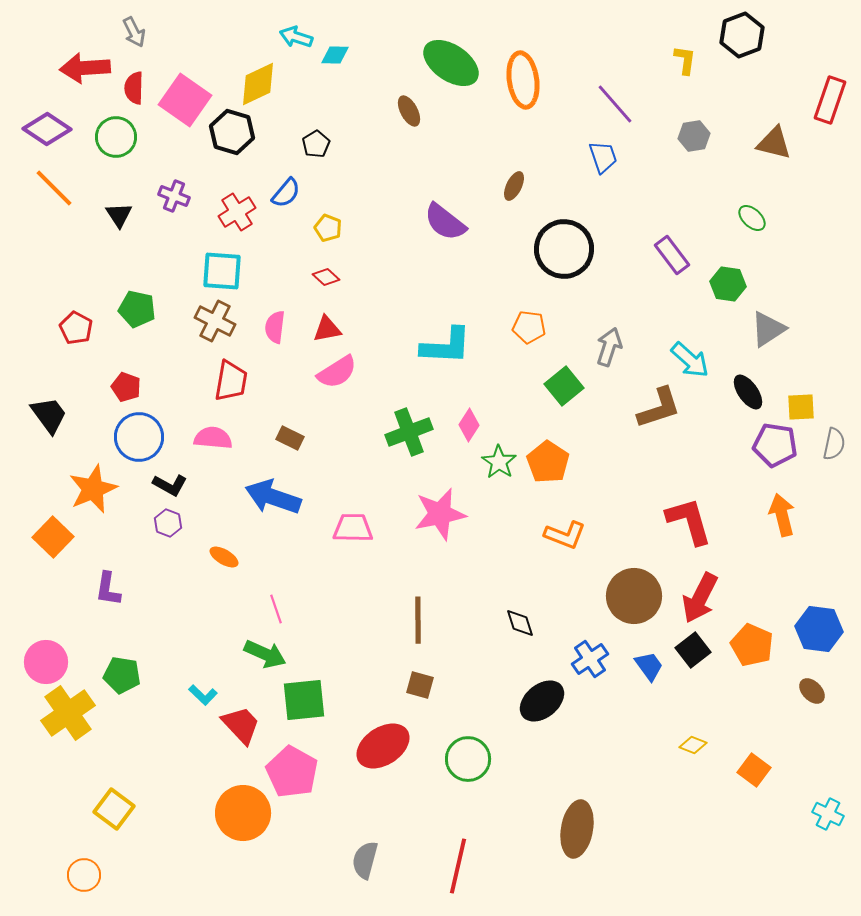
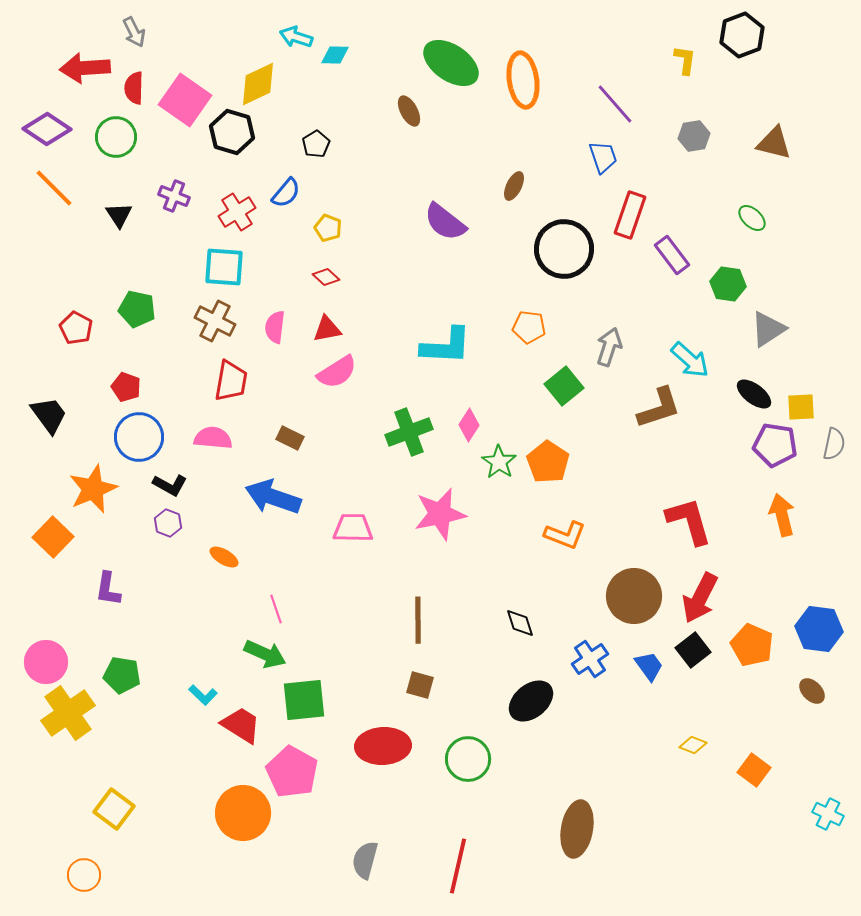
red rectangle at (830, 100): moved 200 px left, 115 px down
cyan square at (222, 271): moved 2 px right, 4 px up
black ellipse at (748, 392): moved 6 px right, 2 px down; rotated 18 degrees counterclockwise
black ellipse at (542, 701): moved 11 px left
red trapezoid at (241, 725): rotated 15 degrees counterclockwise
red ellipse at (383, 746): rotated 30 degrees clockwise
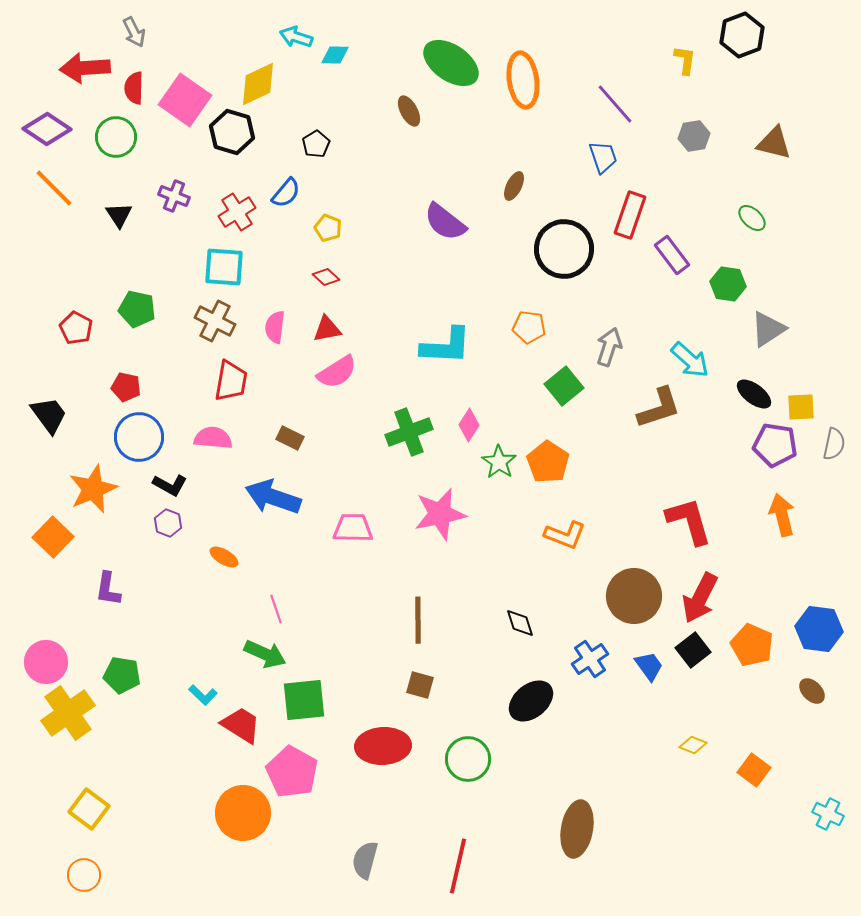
red pentagon at (126, 387): rotated 8 degrees counterclockwise
yellow square at (114, 809): moved 25 px left
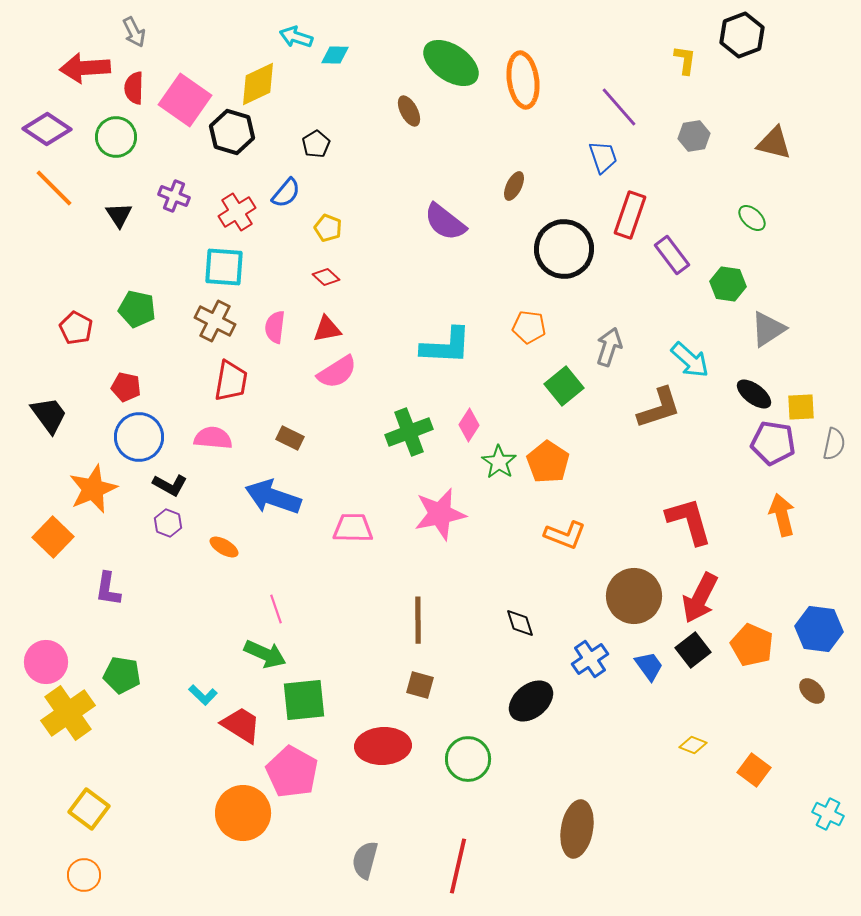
purple line at (615, 104): moved 4 px right, 3 px down
purple pentagon at (775, 445): moved 2 px left, 2 px up
orange ellipse at (224, 557): moved 10 px up
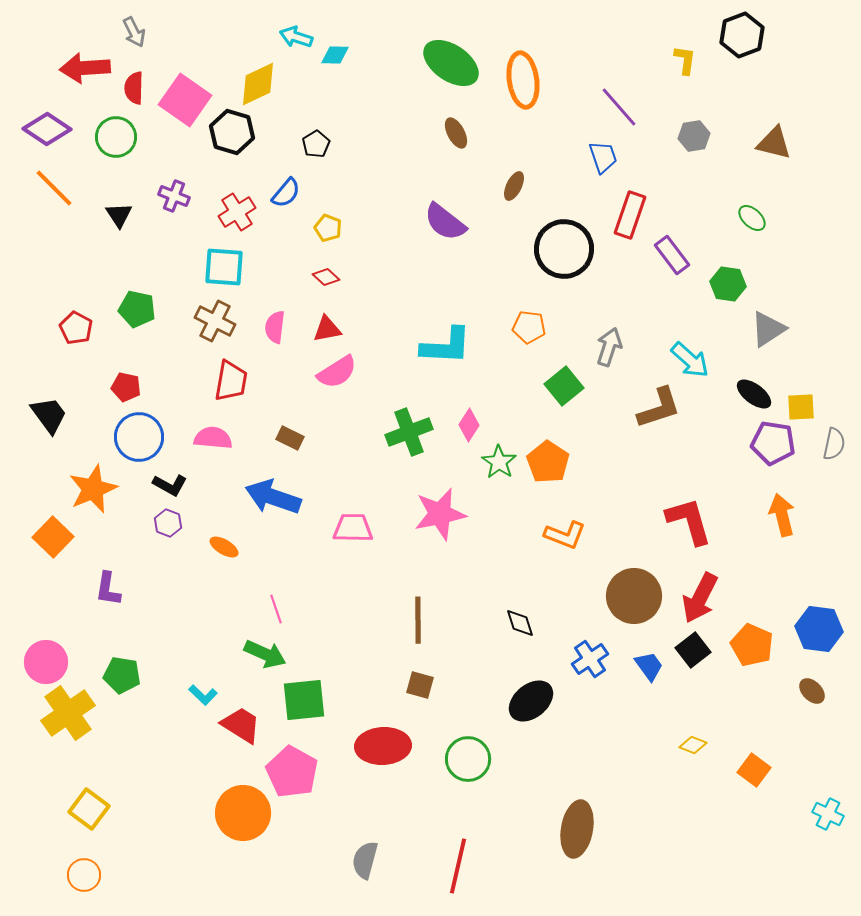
brown ellipse at (409, 111): moved 47 px right, 22 px down
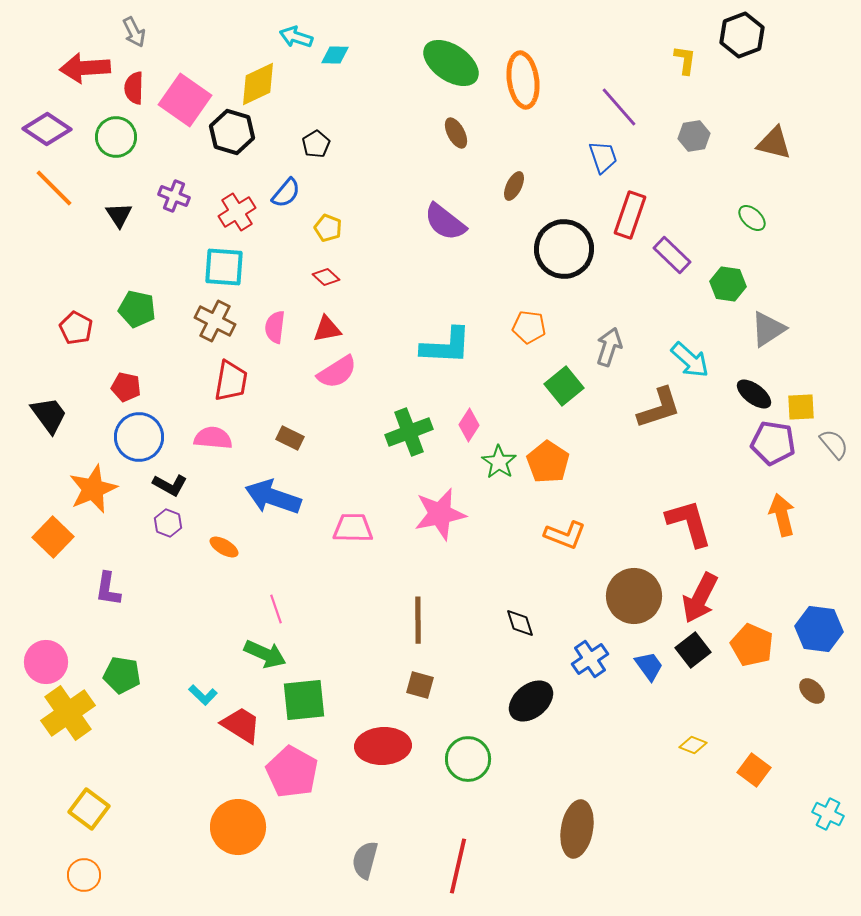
purple rectangle at (672, 255): rotated 9 degrees counterclockwise
gray semicircle at (834, 444): rotated 52 degrees counterclockwise
red L-shape at (689, 521): moved 2 px down
orange circle at (243, 813): moved 5 px left, 14 px down
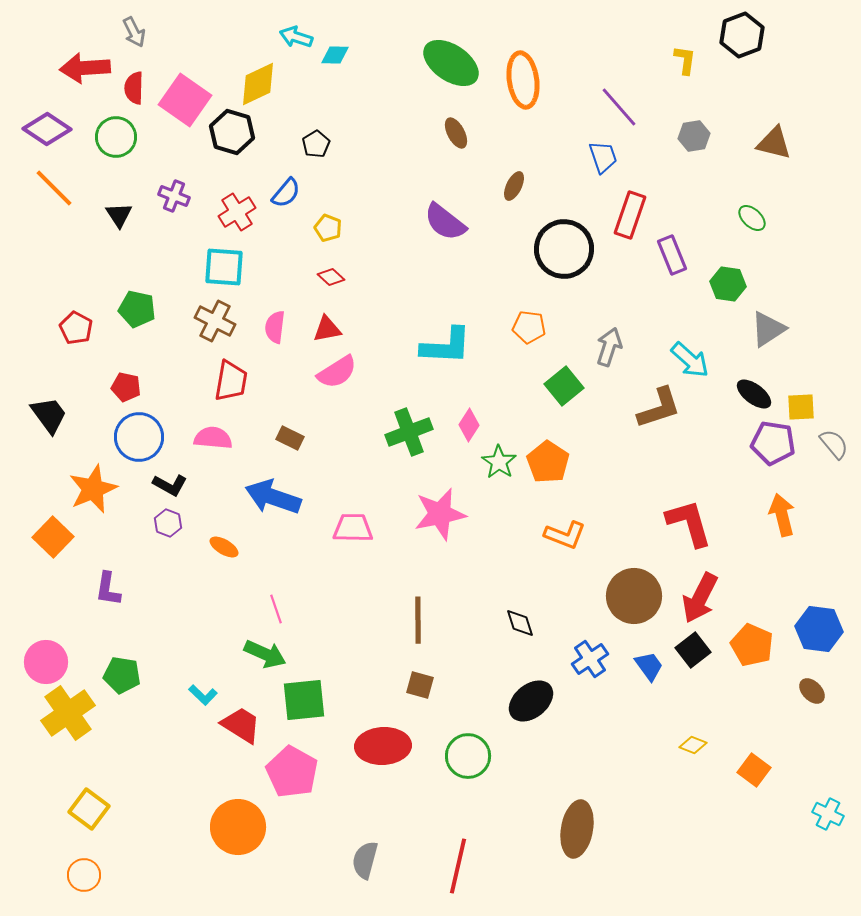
purple rectangle at (672, 255): rotated 24 degrees clockwise
red diamond at (326, 277): moved 5 px right
green circle at (468, 759): moved 3 px up
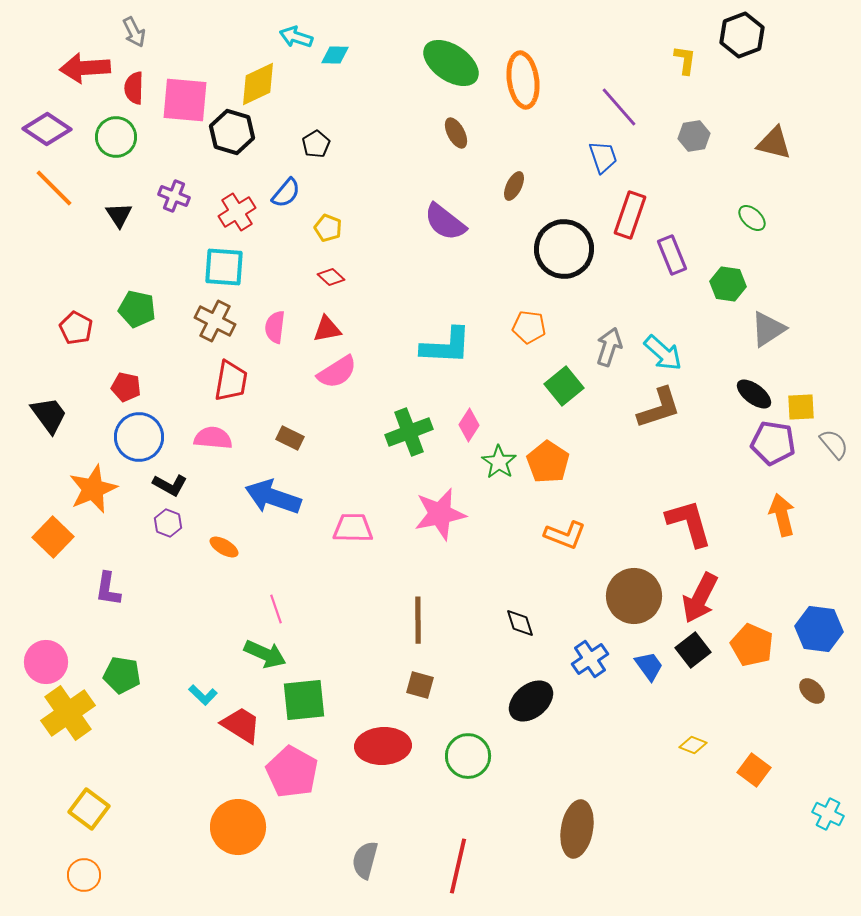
pink square at (185, 100): rotated 30 degrees counterclockwise
cyan arrow at (690, 360): moved 27 px left, 7 px up
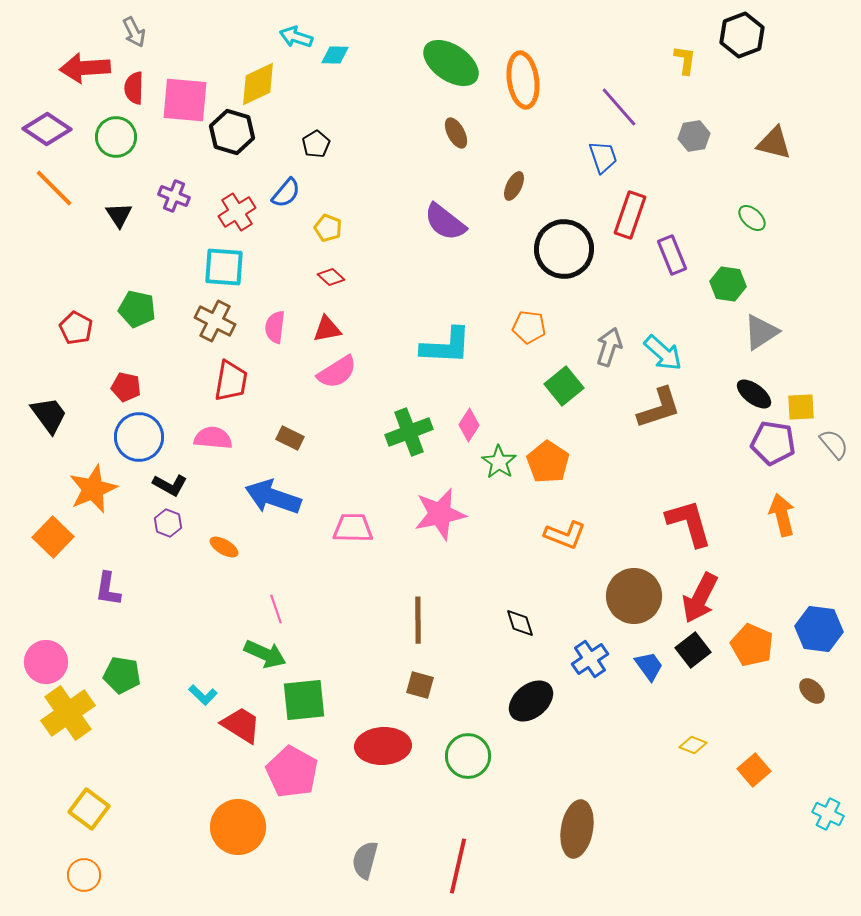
gray triangle at (768, 329): moved 7 px left, 3 px down
orange square at (754, 770): rotated 12 degrees clockwise
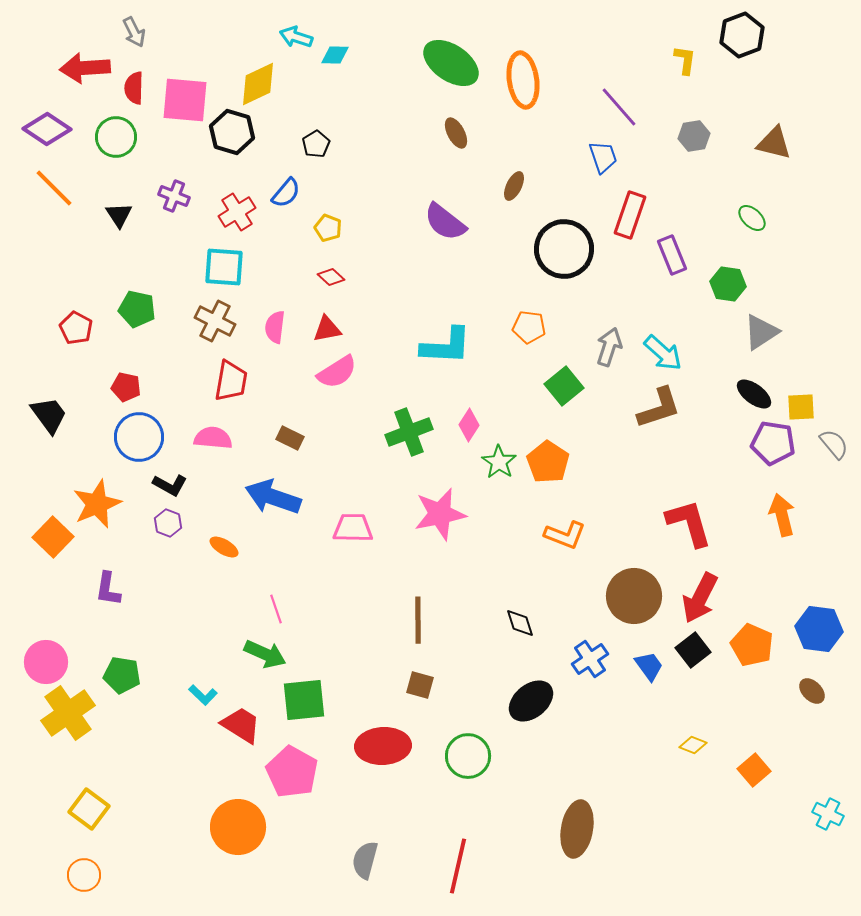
orange star at (93, 489): moved 4 px right, 15 px down
